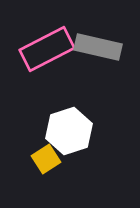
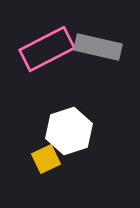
yellow square: rotated 8 degrees clockwise
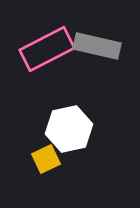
gray rectangle: moved 1 px left, 1 px up
white hexagon: moved 2 px up; rotated 6 degrees clockwise
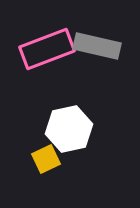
pink rectangle: rotated 6 degrees clockwise
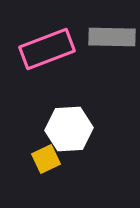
gray rectangle: moved 15 px right, 9 px up; rotated 12 degrees counterclockwise
white hexagon: rotated 9 degrees clockwise
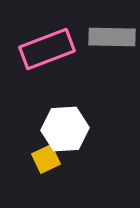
white hexagon: moved 4 px left
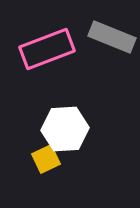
gray rectangle: rotated 21 degrees clockwise
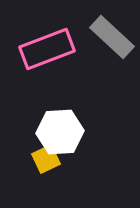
gray rectangle: rotated 21 degrees clockwise
white hexagon: moved 5 px left, 3 px down
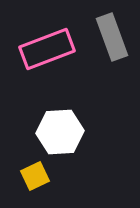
gray rectangle: rotated 27 degrees clockwise
yellow square: moved 11 px left, 17 px down
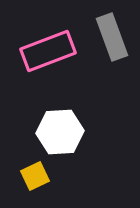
pink rectangle: moved 1 px right, 2 px down
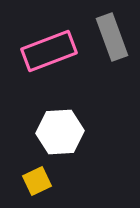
pink rectangle: moved 1 px right
yellow square: moved 2 px right, 5 px down
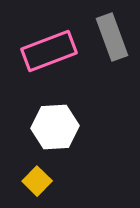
white hexagon: moved 5 px left, 5 px up
yellow square: rotated 20 degrees counterclockwise
